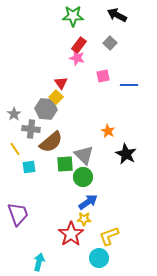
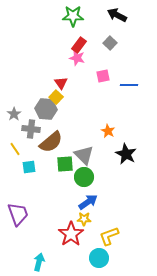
green circle: moved 1 px right
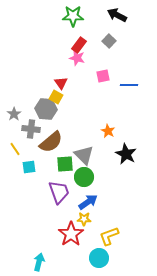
gray square: moved 1 px left, 2 px up
yellow square: rotated 16 degrees counterclockwise
purple trapezoid: moved 41 px right, 22 px up
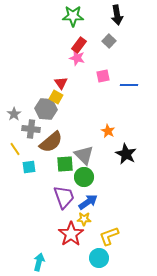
black arrow: rotated 126 degrees counterclockwise
purple trapezoid: moved 5 px right, 5 px down
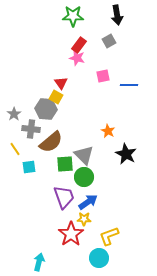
gray square: rotated 16 degrees clockwise
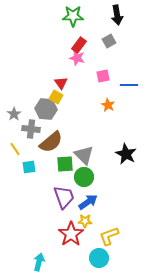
orange star: moved 26 px up
yellow star: moved 1 px right, 2 px down
